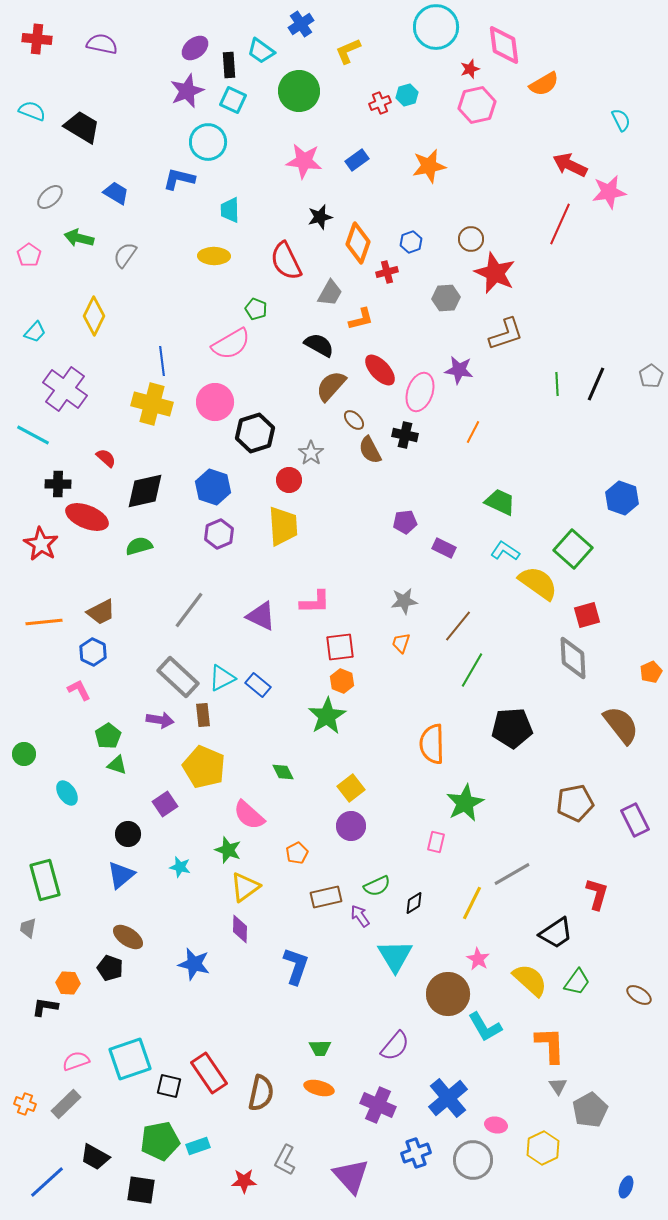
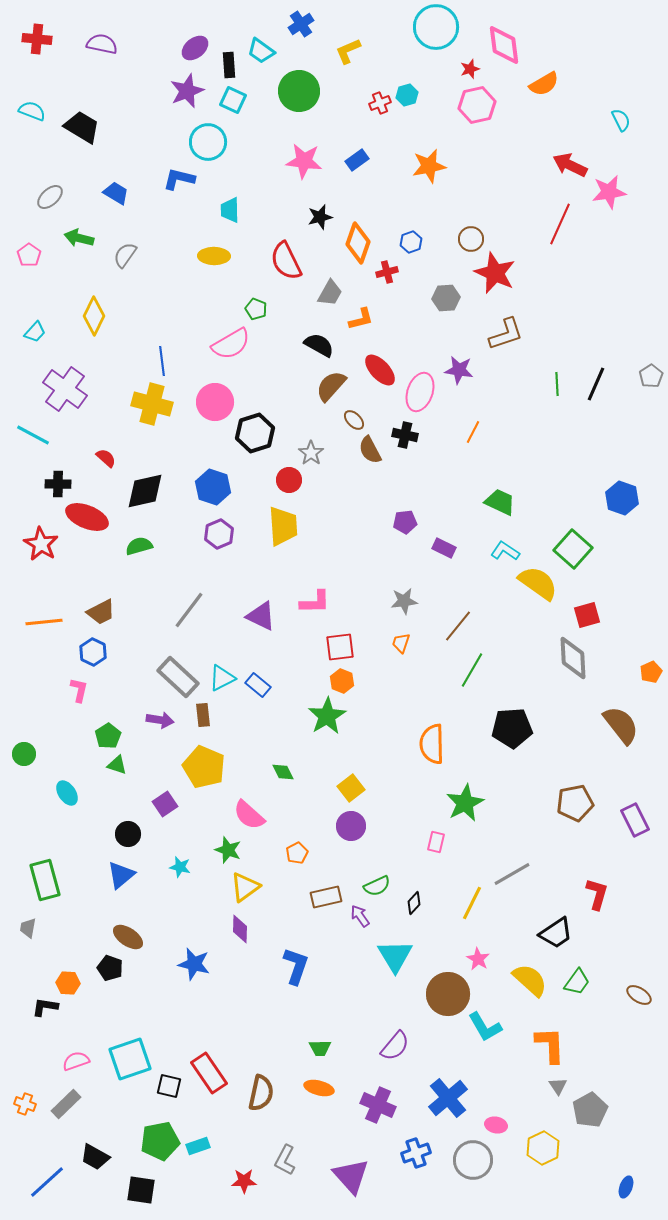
pink L-shape at (79, 690): rotated 40 degrees clockwise
black diamond at (414, 903): rotated 15 degrees counterclockwise
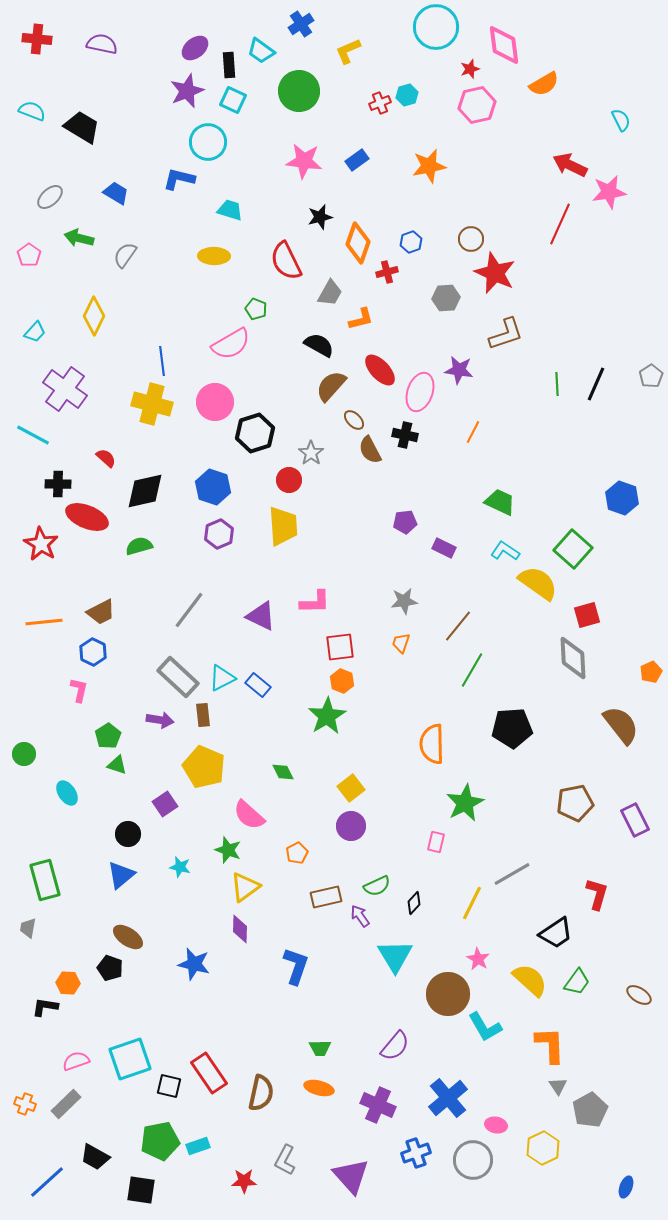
cyan trapezoid at (230, 210): rotated 108 degrees clockwise
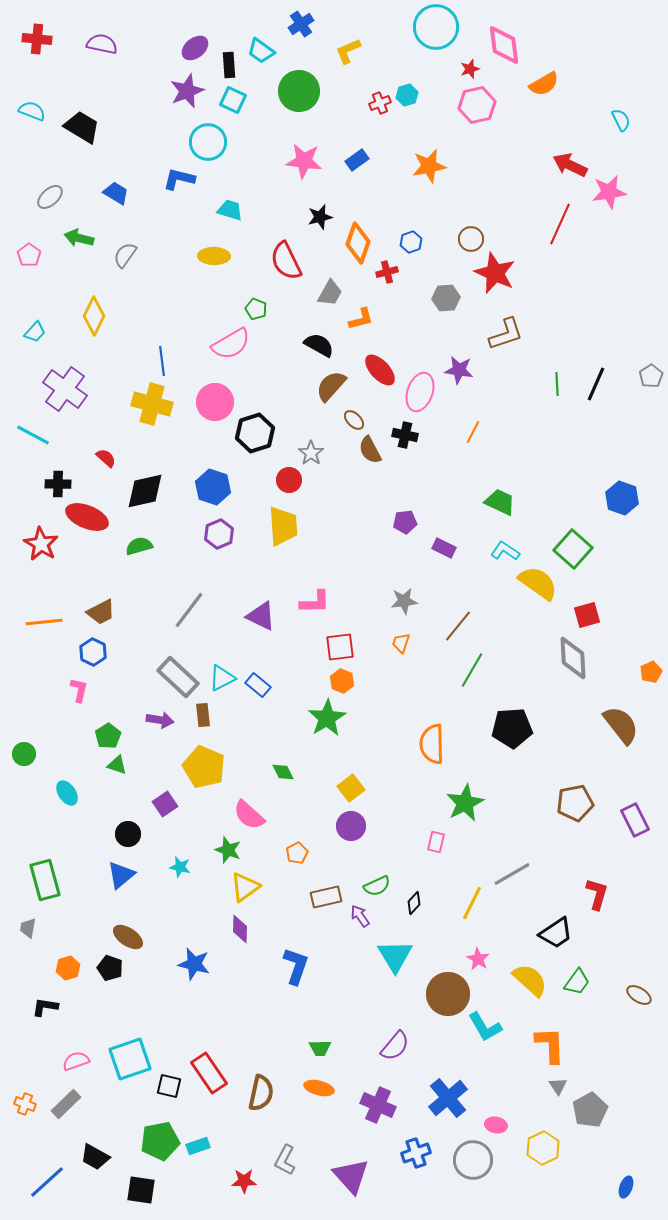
green star at (327, 716): moved 2 px down
orange hexagon at (68, 983): moved 15 px up; rotated 20 degrees counterclockwise
